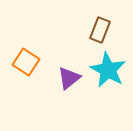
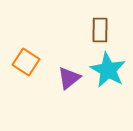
brown rectangle: rotated 20 degrees counterclockwise
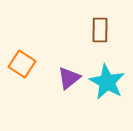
orange square: moved 4 px left, 2 px down
cyan star: moved 1 px left, 12 px down
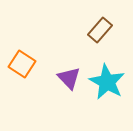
brown rectangle: rotated 40 degrees clockwise
purple triangle: rotated 35 degrees counterclockwise
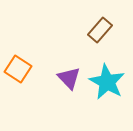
orange square: moved 4 px left, 5 px down
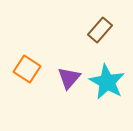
orange square: moved 9 px right
purple triangle: rotated 25 degrees clockwise
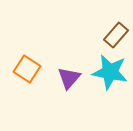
brown rectangle: moved 16 px right, 5 px down
cyan star: moved 3 px right, 10 px up; rotated 18 degrees counterclockwise
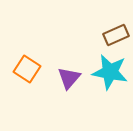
brown rectangle: rotated 25 degrees clockwise
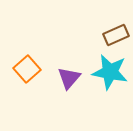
orange square: rotated 16 degrees clockwise
